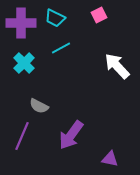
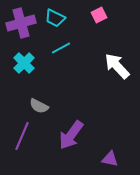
purple cross: rotated 16 degrees counterclockwise
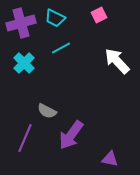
white arrow: moved 5 px up
gray semicircle: moved 8 px right, 5 px down
purple line: moved 3 px right, 2 px down
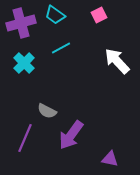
cyan trapezoid: moved 3 px up; rotated 10 degrees clockwise
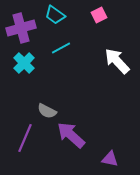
purple cross: moved 5 px down
purple arrow: rotated 96 degrees clockwise
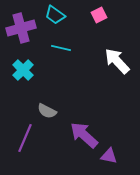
cyan line: rotated 42 degrees clockwise
cyan cross: moved 1 px left, 7 px down
purple arrow: moved 13 px right
purple triangle: moved 1 px left, 3 px up
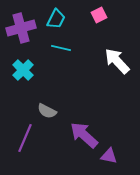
cyan trapezoid: moved 1 px right, 4 px down; rotated 100 degrees counterclockwise
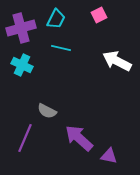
white arrow: rotated 20 degrees counterclockwise
cyan cross: moved 1 px left, 5 px up; rotated 20 degrees counterclockwise
purple arrow: moved 5 px left, 3 px down
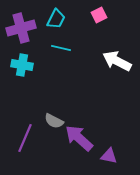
cyan cross: rotated 15 degrees counterclockwise
gray semicircle: moved 7 px right, 10 px down
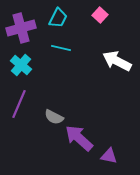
pink square: moved 1 px right; rotated 21 degrees counterclockwise
cyan trapezoid: moved 2 px right, 1 px up
cyan cross: moved 1 px left; rotated 30 degrees clockwise
gray semicircle: moved 4 px up
purple line: moved 6 px left, 34 px up
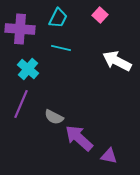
purple cross: moved 1 px left, 1 px down; rotated 20 degrees clockwise
cyan cross: moved 7 px right, 4 px down
purple line: moved 2 px right
